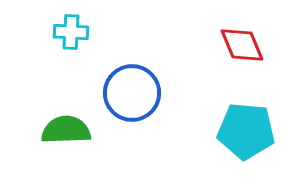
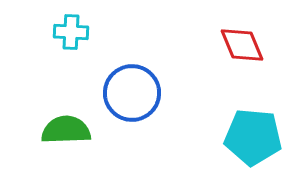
cyan pentagon: moved 7 px right, 6 px down
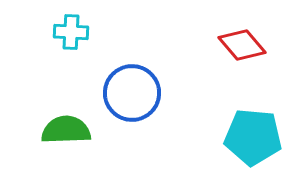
red diamond: rotated 18 degrees counterclockwise
